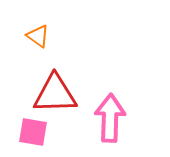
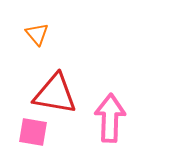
orange triangle: moved 1 px left, 2 px up; rotated 15 degrees clockwise
red triangle: rotated 12 degrees clockwise
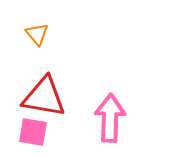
red triangle: moved 11 px left, 3 px down
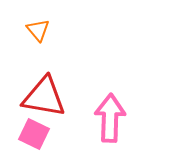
orange triangle: moved 1 px right, 4 px up
pink square: moved 1 px right, 2 px down; rotated 16 degrees clockwise
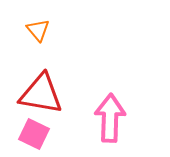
red triangle: moved 3 px left, 3 px up
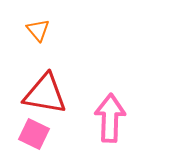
red triangle: moved 4 px right
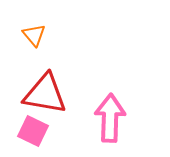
orange triangle: moved 4 px left, 5 px down
pink square: moved 1 px left, 3 px up
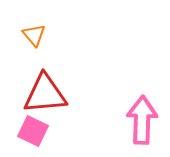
red triangle: rotated 15 degrees counterclockwise
pink arrow: moved 32 px right, 2 px down
